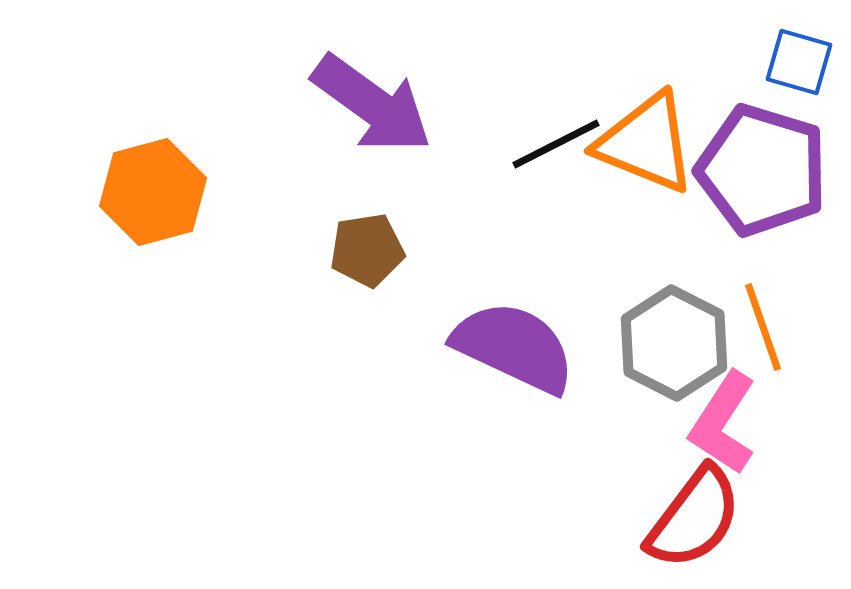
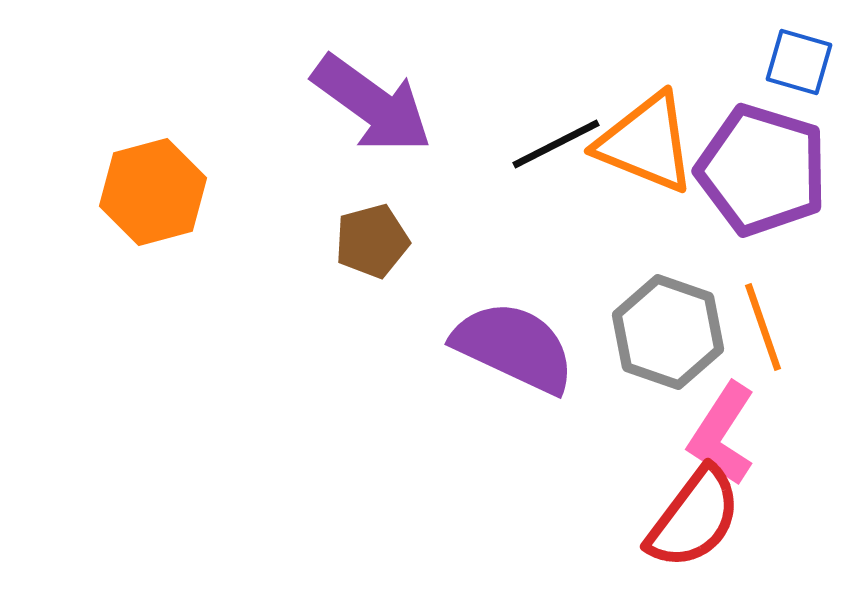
brown pentagon: moved 5 px right, 9 px up; rotated 6 degrees counterclockwise
gray hexagon: moved 6 px left, 11 px up; rotated 8 degrees counterclockwise
pink L-shape: moved 1 px left, 11 px down
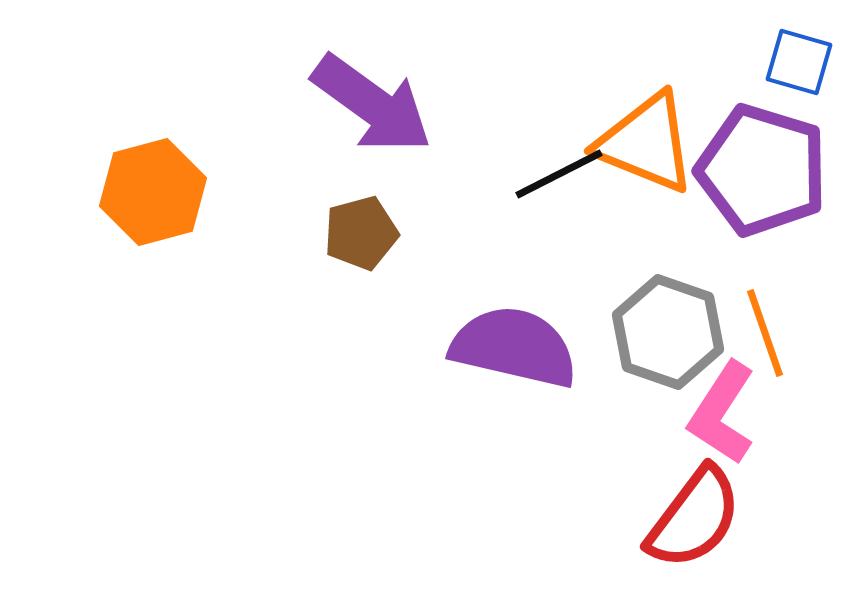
black line: moved 3 px right, 30 px down
brown pentagon: moved 11 px left, 8 px up
orange line: moved 2 px right, 6 px down
purple semicircle: rotated 12 degrees counterclockwise
pink L-shape: moved 21 px up
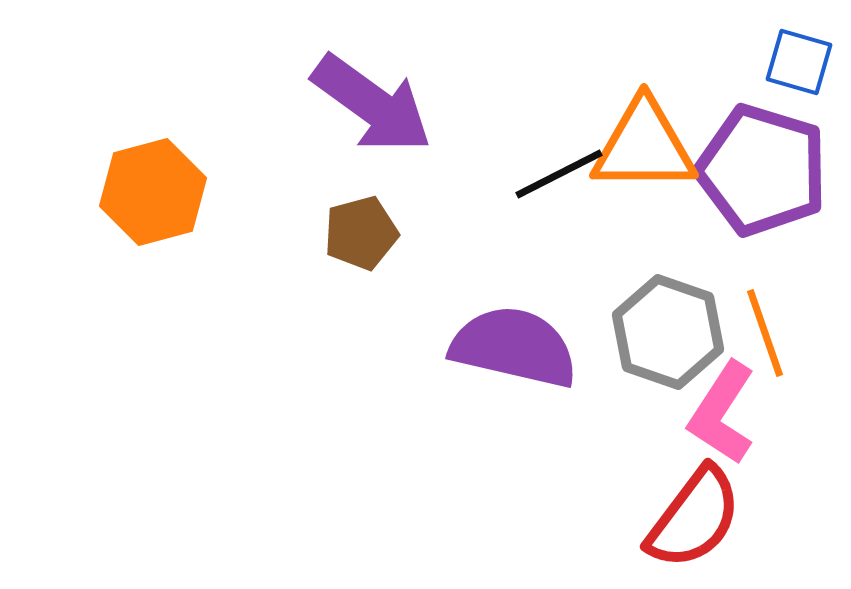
orange triangle: moved 2 px left, 3 px down; rotated 22 degrees counterclockwise
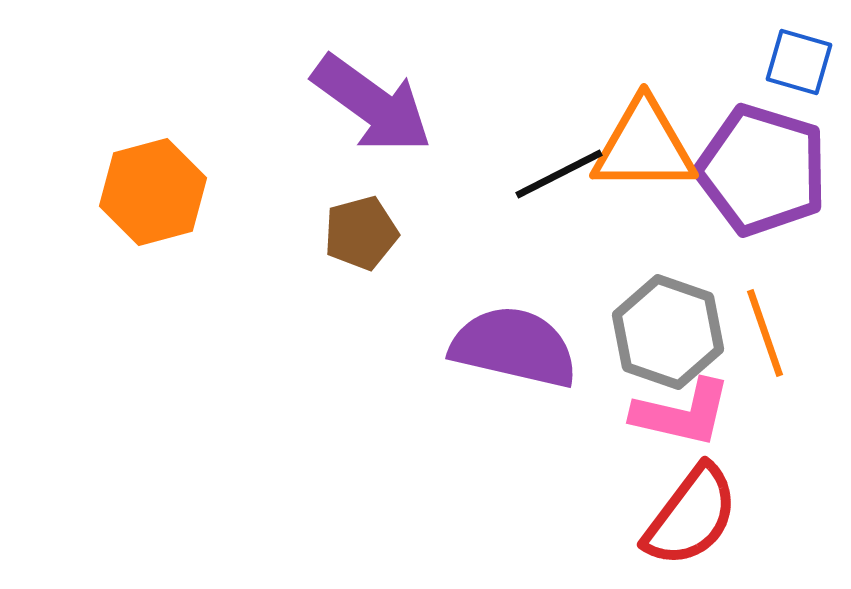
pink L-shape: moved 40 px left; rotated 110 degrees counterclockwise
red semicircle: moved 3 px left, 2 px up
